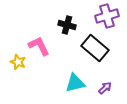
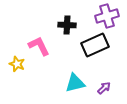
black cross: rotated 12 degrees counterclockwise
black rectangle: moved 3 px up; rotated 64 degrees counterclockwise
yellow star: moved 1 px left, 2 px down
purple arrow: moved 1 px left
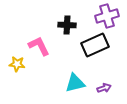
yellow star: rotated 14 degrees counterclockwise
purple arrow: rotated 24 degrees clockwise
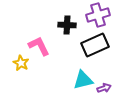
purple cross: moved 9 px left, 1 px up
yellow star: moved 4 px right, 1 px up; rotated 21 degrees clockwise
cyan triangle: moved 8 px right, 3 px up
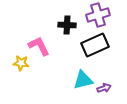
yellow star: rotated 21 degrees counterclockwise
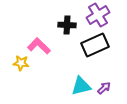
purple cross: rotated 15 degrees counterclockwise
pink L-shape: rotated 20 degrees counterclockwise
cyan triangle: moved 2 px left, 6 px down
purple arrow: rotated 24 degrees counterclockwise
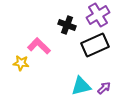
black cross: rotated 18 degrees clockwise
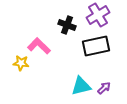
black rectangle: moved 1 px right, 1 px down; rotated 12 degrees clockwise
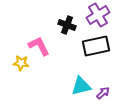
pink L-shape: rotated 20 degrees clockwise
purple arrow: moved 1 px left, 5 px down
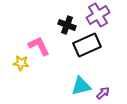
black rectangle: moved 9 px left, 1 px up; rotated 12 degrees counterclockwise
